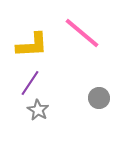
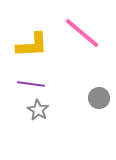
purple line: moved 1 px right, 1 px down; rotated 64 degrees clockwise
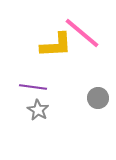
yellow L-shape: moved 24 px right
purple line: moved 2 px right, 3 px down
gray circle: moved 1 px left
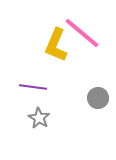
yellow L-shape: rotated 116 degrees clockwise
gray star: moved 1 px right, 8 px down
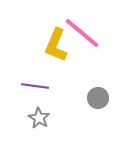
purple line: moved 2 px right, 1 px up
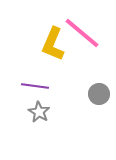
yellow L-shape: moved 3 px left, 1 px up
gray circle: moved 1 px right, 4 px up
gray star: moved 6 px up
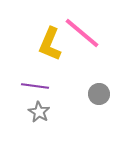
yellow L-shape: moved 3 px left
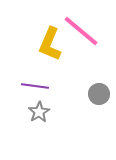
pink line: moved 1 px left, 2 px up
gray star: rotated 10 degrees clockwise
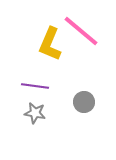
gray circle: moved 15 px left, 8 px down
gray star: moved 4 px left, 1 px down; rotated 30 degrees counterclockwise
